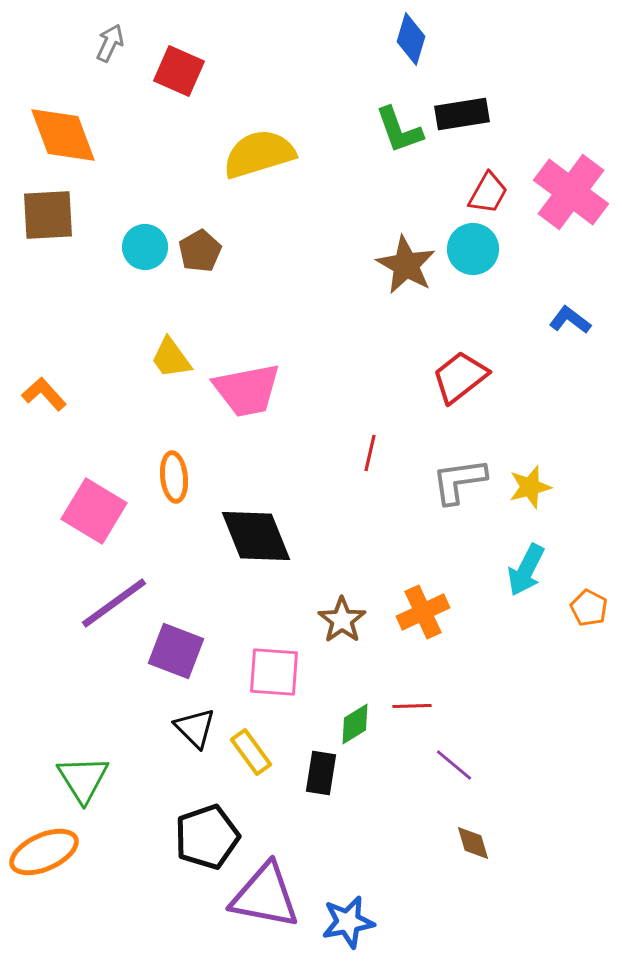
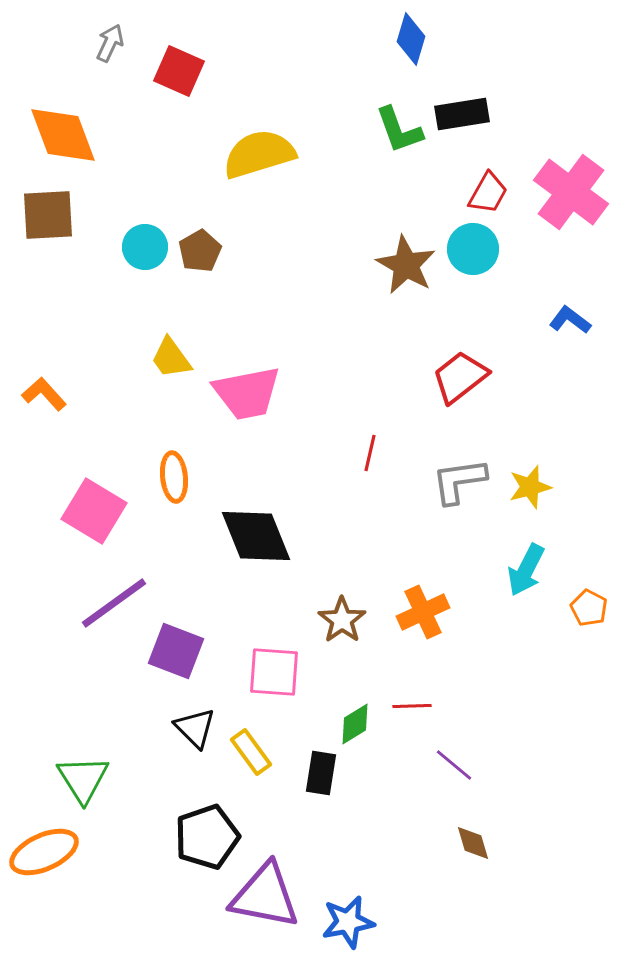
pink trapezoid at (247, 390): moved 3 px down
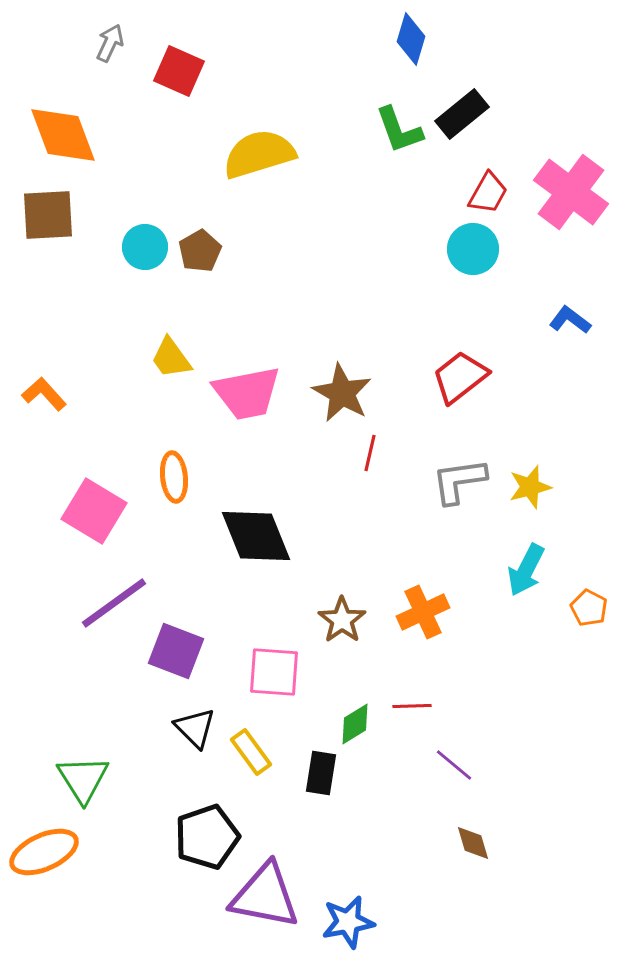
black rectangle at (462, 114): rotated 30 degrees counterclockwise
brown star at (406, 265): moved 64 px left, 128 px down
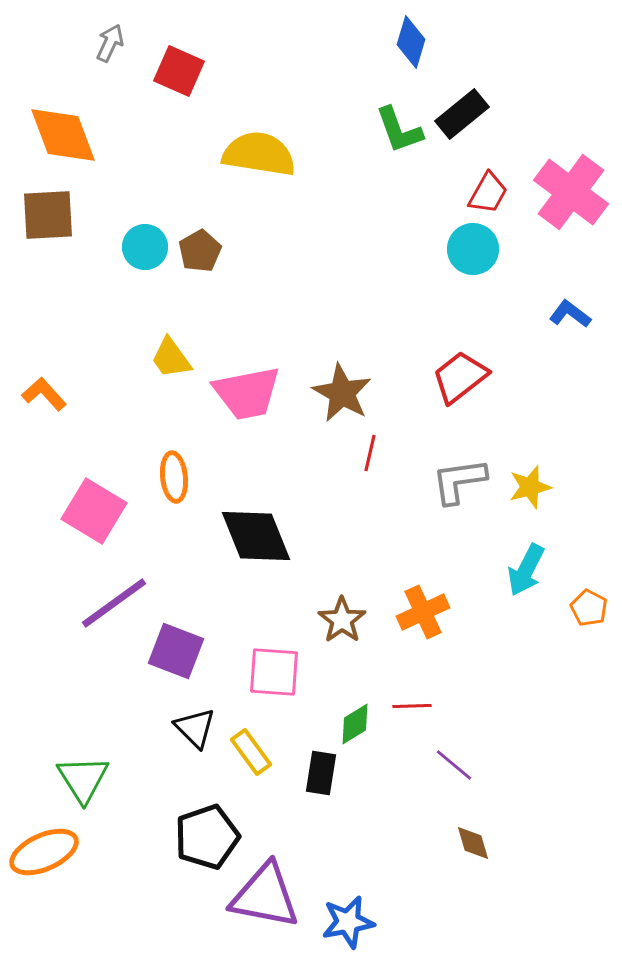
blue diamond at (411, 39): moved 3 px down
yellow semicircle at (259, 154): rotated 26 degrees clockwise
blue L-shape at (570, 320): moved 6 px up
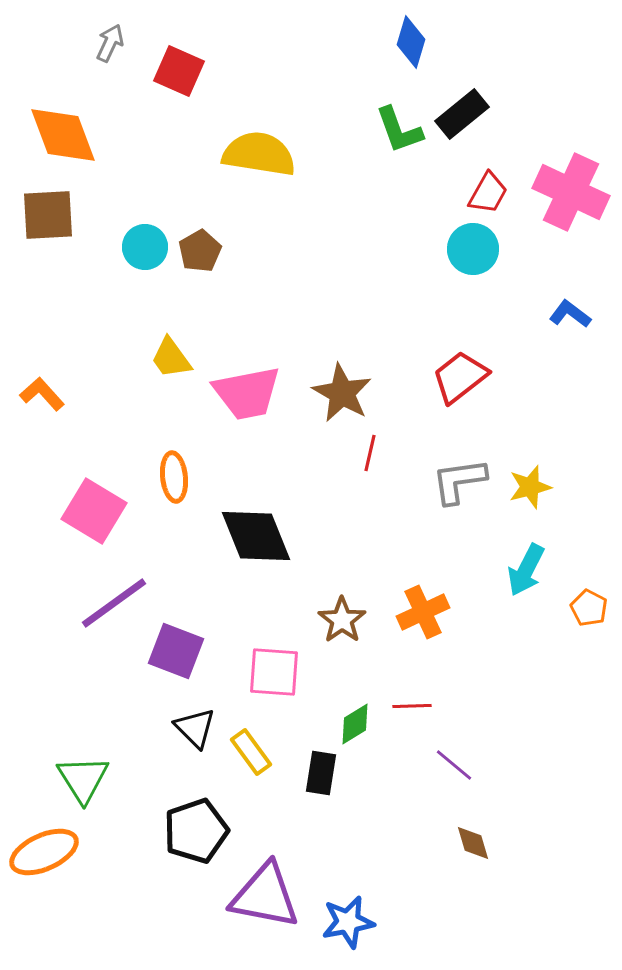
pink cross at (571, 192): rotated 12 degrees counterclockwise
orange L-shape at (44, 394): moved 2 px left
black pentagon at (207, 837): moved 11 px left, 6 px up
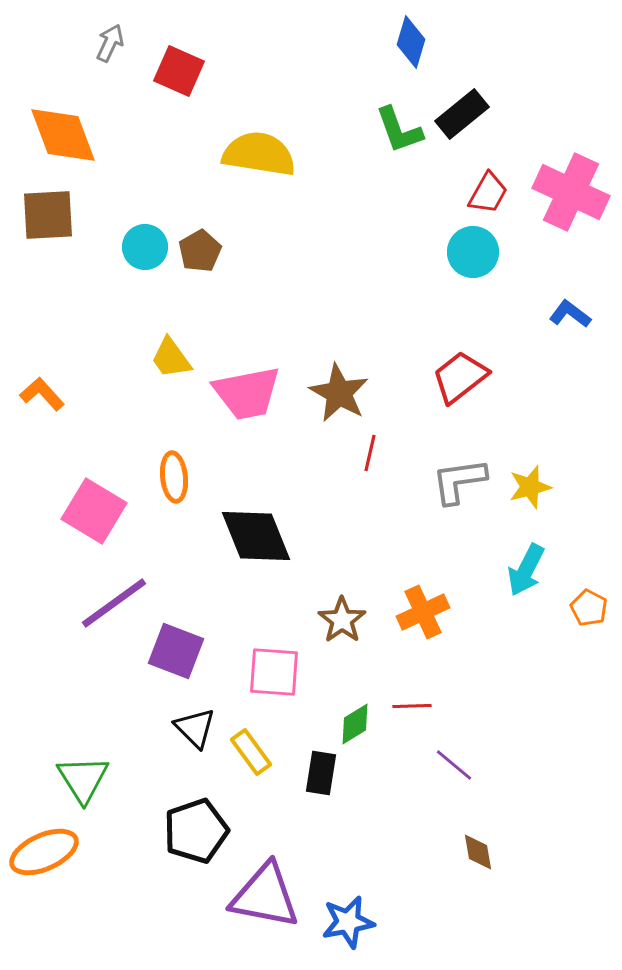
cyan circle at (473, 249): moved 3 px down
brown star at (342, 393): moved 3 px left
brown diamond at (473, 843): moved 5 px right, 9 px down; rotated 6 degrees clockwise
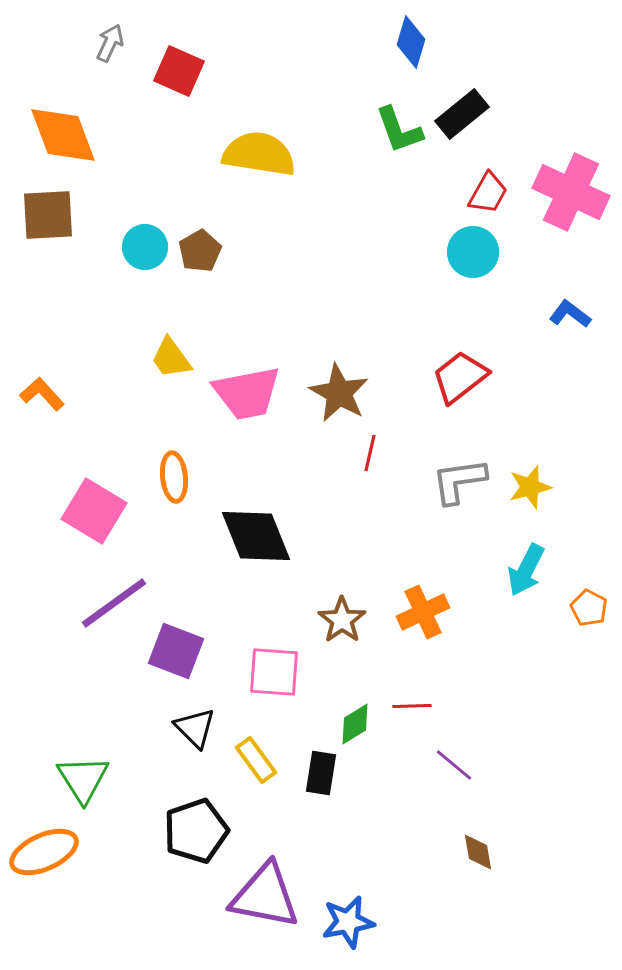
yellow rectangle at (251, 752): moved 5 px right, 8 px down
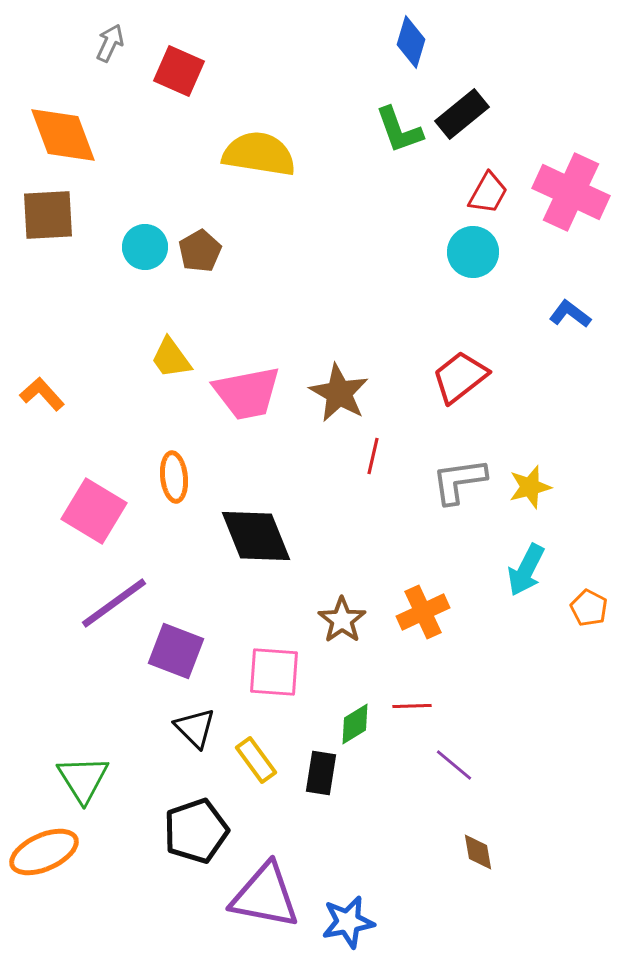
red line at (370, 453): moved 3 px right, 3 px down
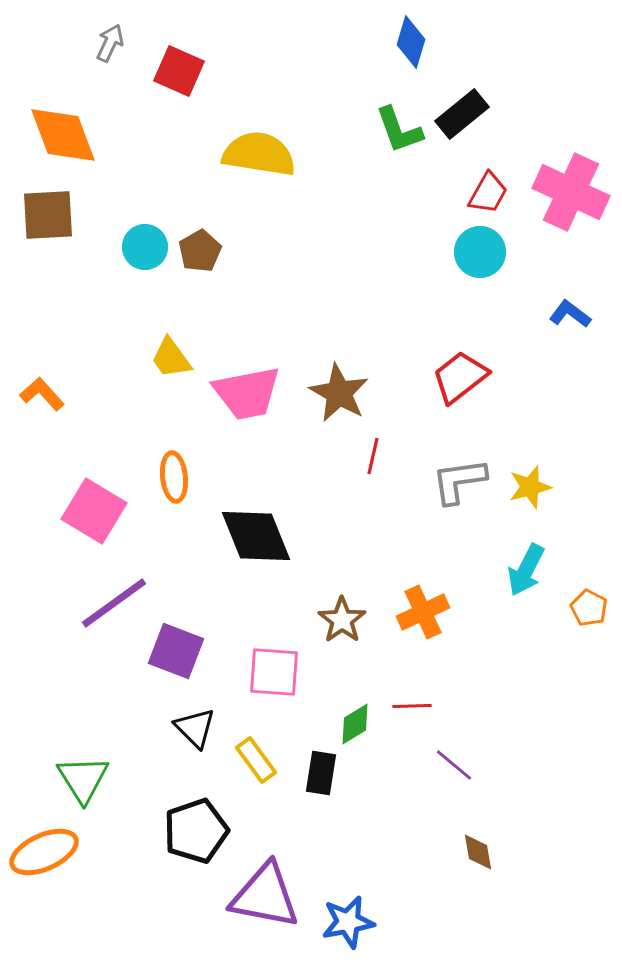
cyan circle at (473, 252): moved 7 px right
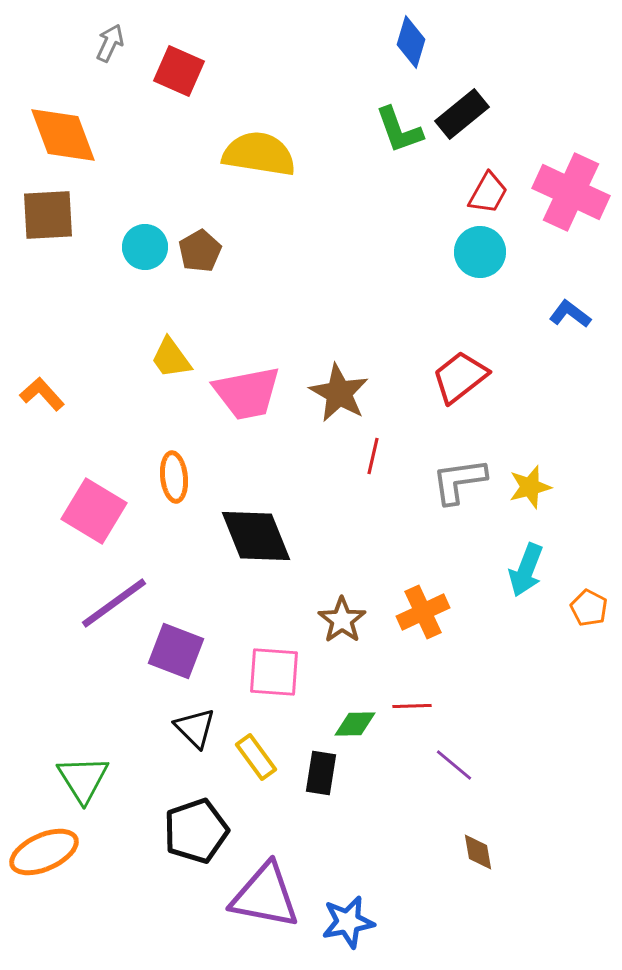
cyan arrow at (526, 570): rotated 6 degrees counterclockwise
green diamond at (355, 724): rotated 30 degrees clockwise
yellow rectangle at (256, 760): moved 3 px up
